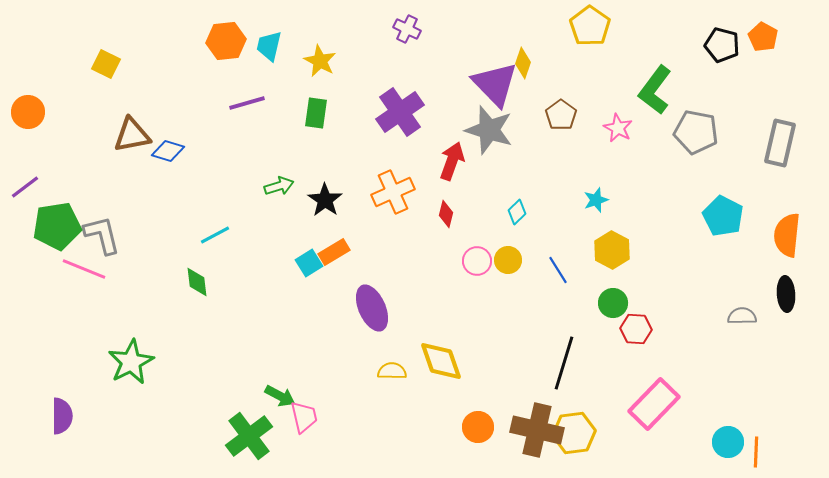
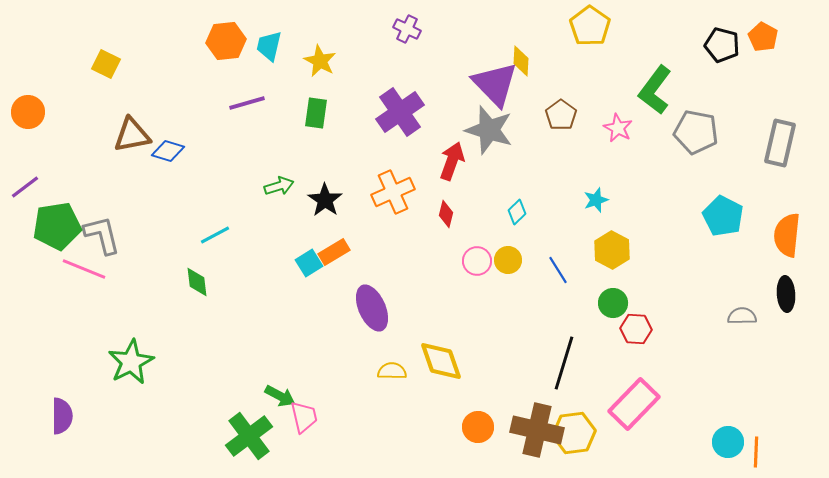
yellow diamond at (523, 63): moved 2 px left, 2 px up; rotated 16 degrees counterclockwise
pink rectangle at (654, 404): moved 20 px left
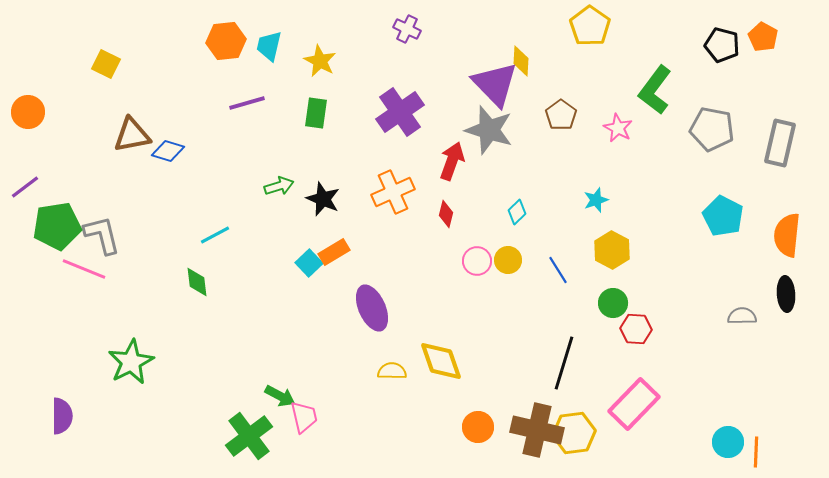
gray pentagon at (696, 132): moved 16 px right, 3 px up
black star at (325, 200): moved 2 px left, 1 px up; rotated 12 degrees counterclockwise
cyan square at (309, 263): rotated 12 degrees counterclockwise
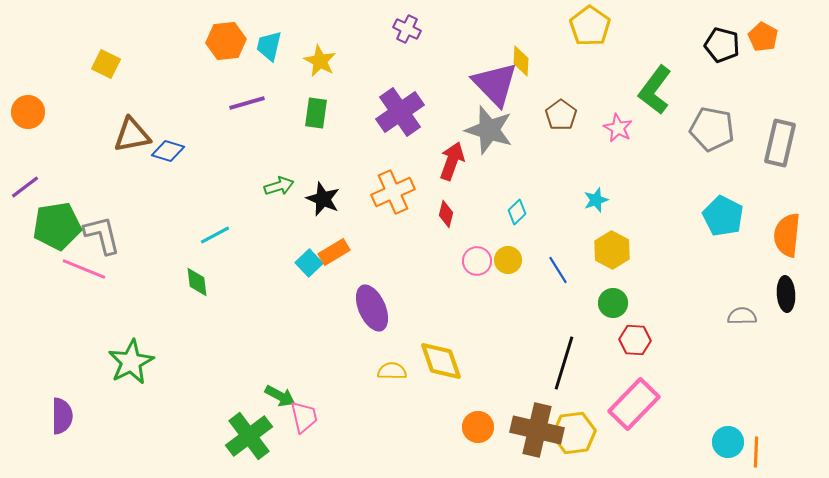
red hexagon at (636, 329): moved 1 px left, 11 px down
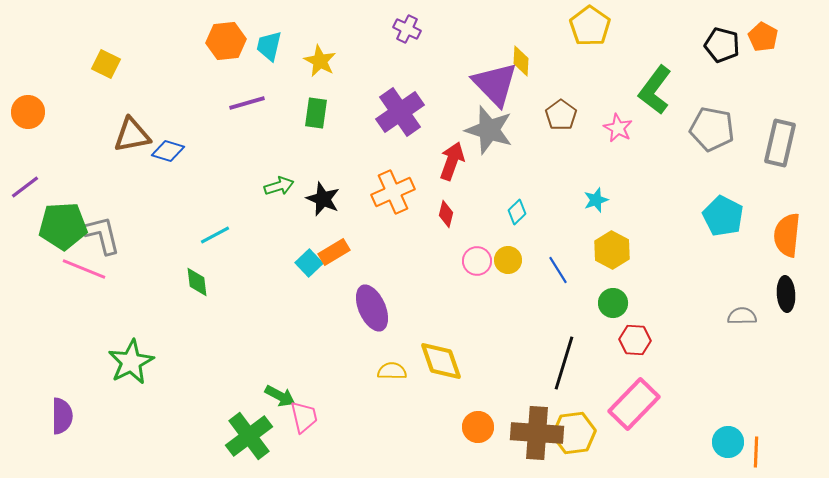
green pentagon at (57, 226): moved 6 px right; rotated 6 degrees clockwise
brown cross at (537, 430): moved 3 px down; rotated 9 degrees counterclockwise
